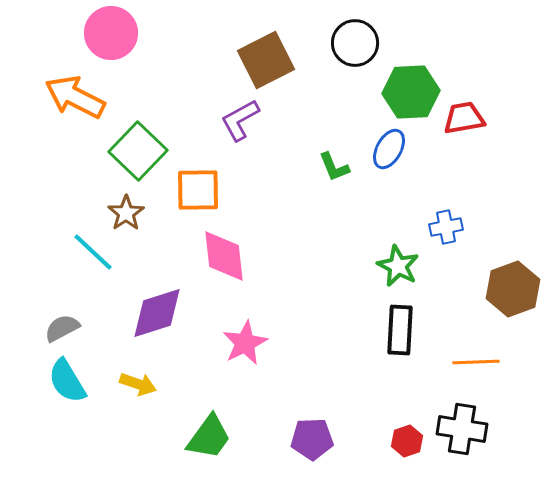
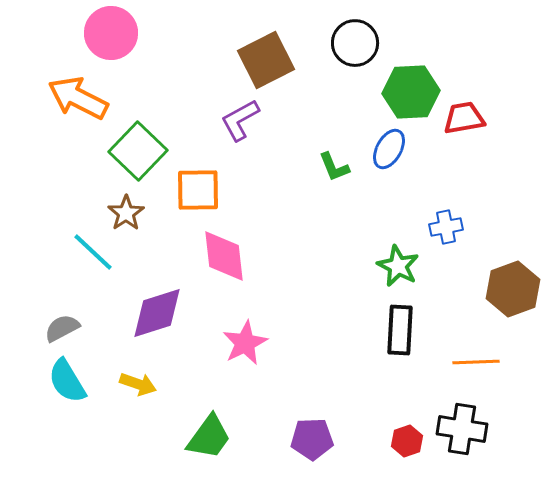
orange arrow: moved 3 px right, 1 px down
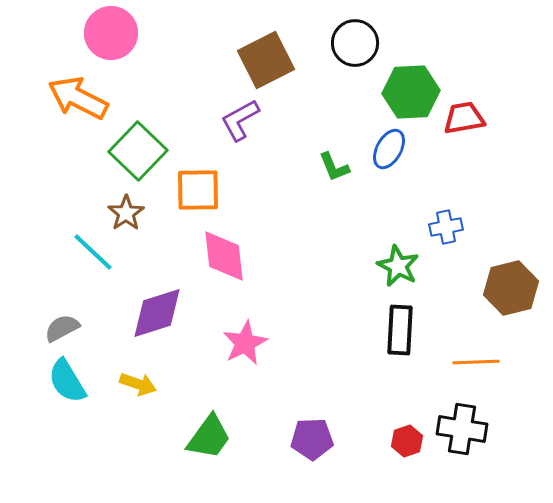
brown hexagon: moved 2 px left, 1 px up; rotated 6 degrees clockwise
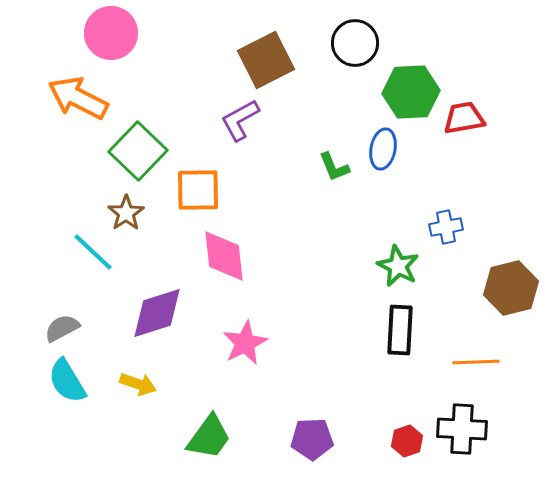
blue ellipse: moved 6 px left; rotated 18 degrees counterclockwise
black cross: rotated 6 degrees counterclockwise
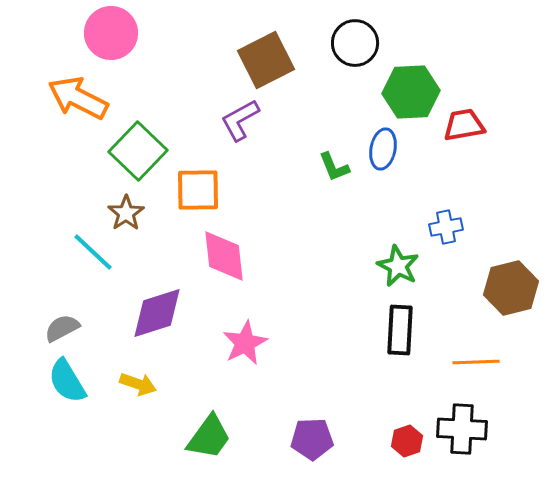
red trapezoid: moved 7 px down
